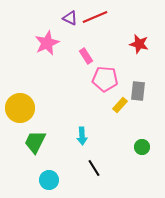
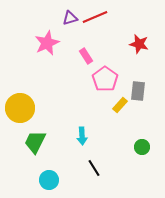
purple triangle: rotated 42 degrees counterclockwise
pink pentagon: rotated 30 degrees clockwise
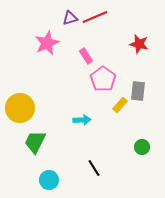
pink pentagon: moved 2 px left
cyan arrow: moved 16 px up; rotated 90 degrees counterclockwise
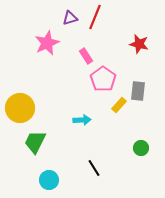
red line: rotated 45 degrees counterclockwise
yellow rectangle: moved 1 px left
green circle: moved 1 px left, 1 px down
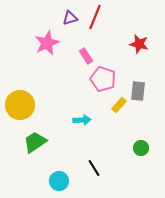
pink pentagon: rotated 15 degrees counterclockwise
yellow circle: moved 3 px up
green trapezoid: rotated 30 degrees clockwise
cyan circle: moved 10 px right, 1 px down
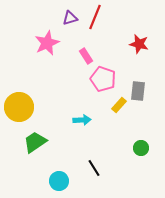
yellow circle: moved 1 px left, 2 px down
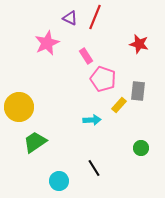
purple triangle: rotated 42 degrees clockwise
cyan arrow: moved 10 px right
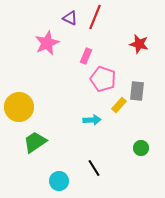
pink rectangle: rotated 56 degrees clockwise
gray rectangle: moved 1 px left
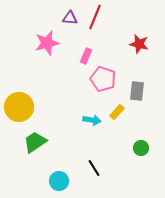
purple triangle: rotated 21 degrees counterclockwise
pink star: rotated 10 degrees clockwise
yellow rectangle: moved 2 px left, 7 px down
cyan arrow: rotated 12 degrees clockwise
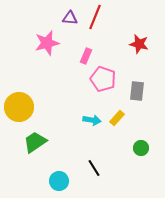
yellow rectangle: moved 6 px down
